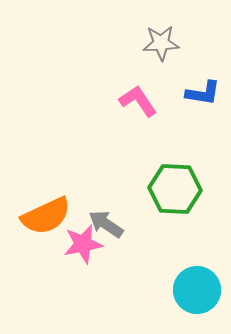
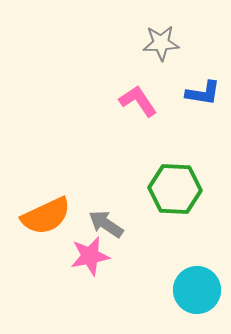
pink star: moved 7 px right, 12 px down
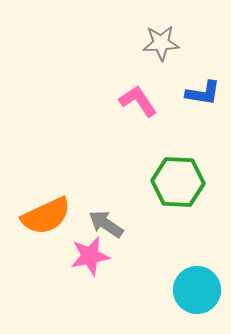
green hexagon: moved 3 px right, 7 px up
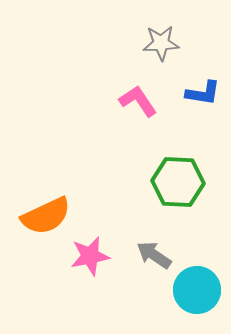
gray arrow: moved 48 px right, 31 px down
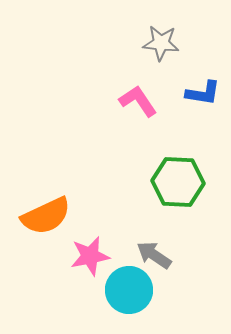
gray star: rotated 9 degrees clockwise
cyan circle: moved 68 px left
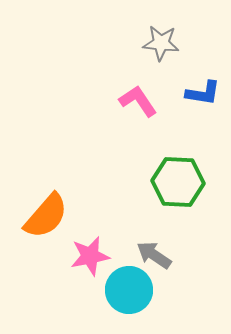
orange semicircle: rotated 24 degrees counterclockwise
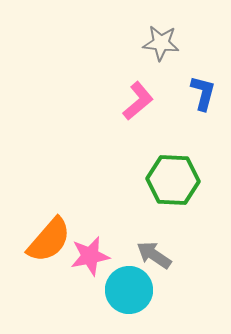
blue L-shape: rotated 84 degrees counterclockwise
pink L-shape: rotated 84 degrees clockwise
green hexagon: moved 5 px left, 2 px up
orange semicircle: moved 3 px right, 24 px down
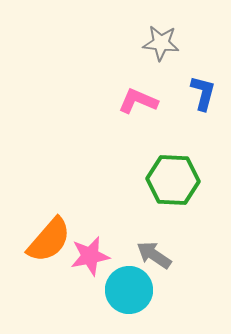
pink L-shape: rotated 117 degrees counterclockwise
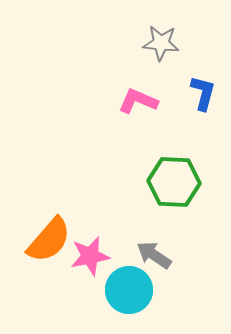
green hexagon: moved 1 px right, 2 px down
